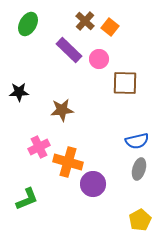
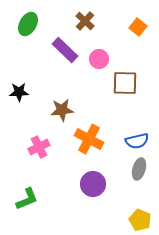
orange square: moved 28 px right
purple rectangle: moved 4 px left
orange cross: moved 21 px right, 23 px up; rotated 12 degrees clockwise
yellow pentagon: rotated 20 degrees counterclockwise
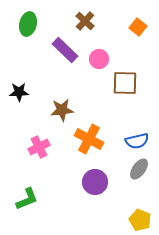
green ellipse: rotated 15 degrees counterclockwise
gray ellipse: rotated 20 degrees clockwise
purple circle: moved 2 px right, 2 px up
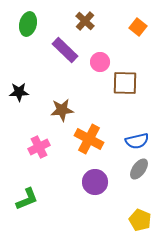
pink circle: moved 1 px right, 3 px down
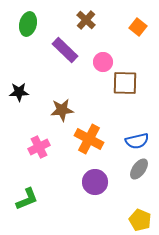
brown cross: moved 1 px right, 1 px up
pink circle: moved 3 px right
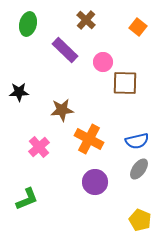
pink cross: rotated 15 degrees counterclockwise
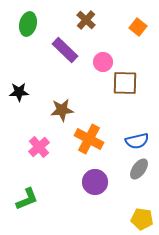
yellow pentagon: moved 2 px right, 1 px up; rotated 15 degrees counterclockwise
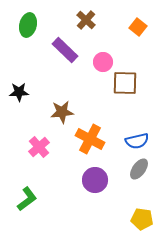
green ellipse: moved 1 px down
brown star: moved 2 px down
orange cross: moved 1 px right
purple circle: moved 2 px up
green L-shape: rotated 15 degrees counterclockwise
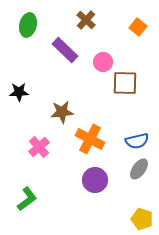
yellow pentagon: rotated 10 degrees clockwise
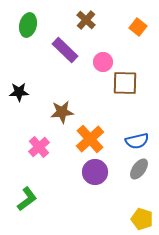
orange cross: rotated 20 degrees clockwise
purple circle: moved 8 px up
